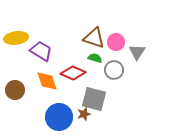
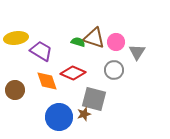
green semicircle: moved 17 px left, 16 px up
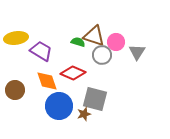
brown triangle: moved 2 px up
gray circle: moved 12 px left, 15 px up
gray square: moved 1 px right
blue circle: moved 11 px up
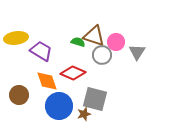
brown circle: moved 4 px right, 5 px down
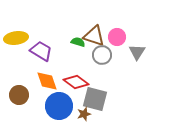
pink circle: moved 1 px right, 5 px up
red diamond: moved 3 px right, 9 px down; rotated 15 degrees clockwise
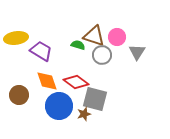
green semicircle: moved 3 px down
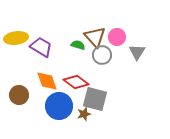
brown triangle: moved 1 px right, 1 px down; rotated 30 degrees clockwise
purple trapezoid: moved 4 px up
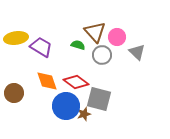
brown triangle: moved 5 px up
gray triangle: rotated 18 degrees counterclockwise
brown circle: moved 5 px left, 2 px up
gray square: moved 4 px right
blue circle: moved 7 px right
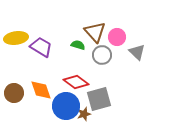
orange diamond: moved 6 px left, 9 px down
gray square: rotated 30 degrees counterclockwise
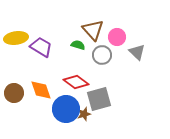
brown triangle: moved 2 px left, 2 px up
blue circle: moved 3 px down
